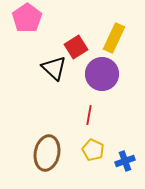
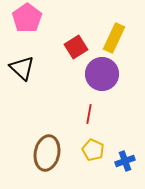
black triangle: moved 32 px left
red line: moved 1 px up
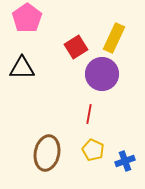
black triangle: rotated 44 degrees counterclockwise
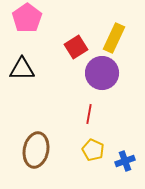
black triangle: moved 1 px down
purple circle: moved 1 px up
brown ellipse: moved 11 px left, 3 px up
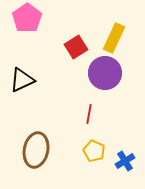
black triangle: moved 11 px down; rotated 24 degrees counterclockwise
purple circle: moved 3 px right
yellow pentagon: moved 1 px right, 1 px down
blue cross: rotated 12 degrees counterclockwise
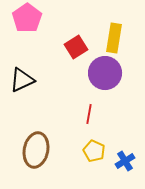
yellow rectangle: rotated 16 degrees counterclockwise
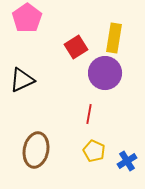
blue cross: moved 2 px right
